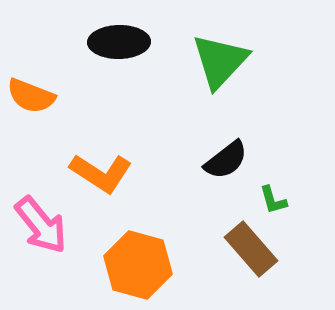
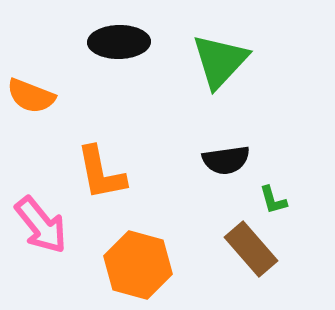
black semicircle: rotated 30 degrees clockwise
orange L-shape: rotated 46 degrees clockwise
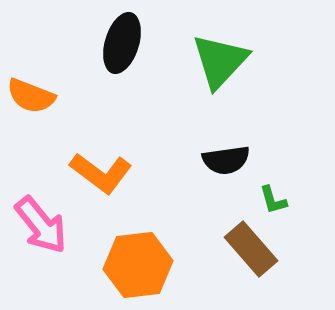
black ellipse: moved 3 px right, 1 px down; rotated 72 degrees counterclockwise
orange L-shape: rotated 42 degrees counterclockwise
orange hexagon: rotated 22 degrees counterclockwise
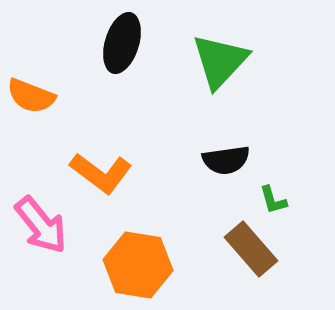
orange hexagon: rotated 16 degrees clockwise
